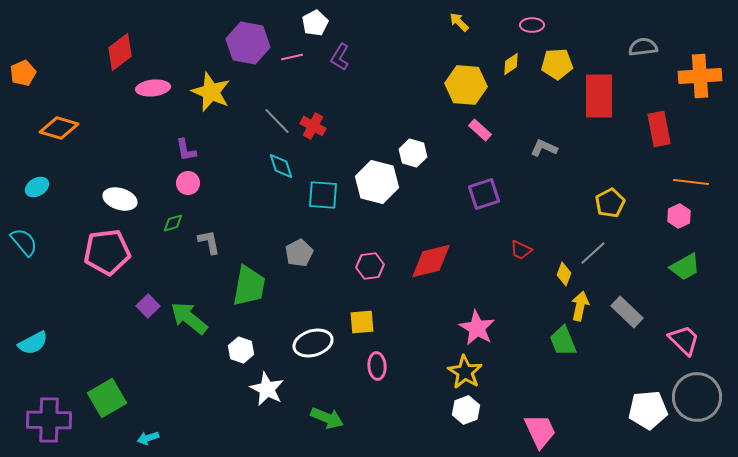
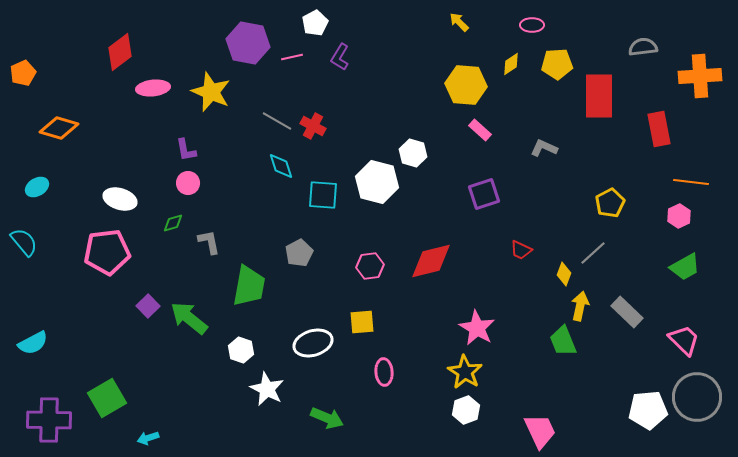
gray line at (277, 121): rotated 16 degrees counterclockwise
pink ellipse at (377, 366): moved 7 px right, 6 px down
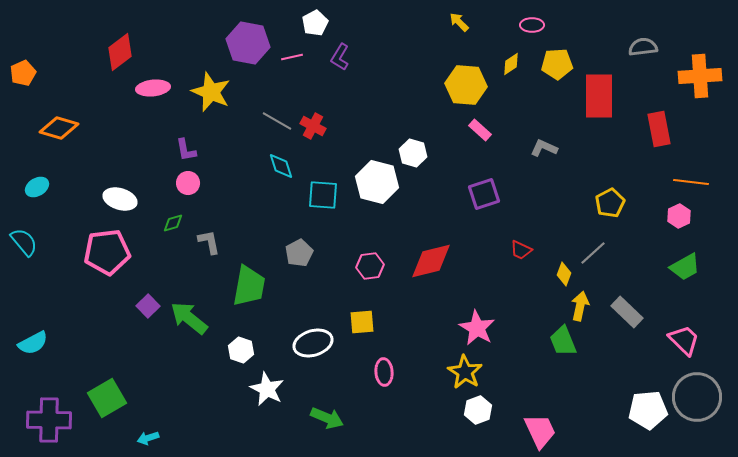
white hexagon at (466, 410): moved 12 px right
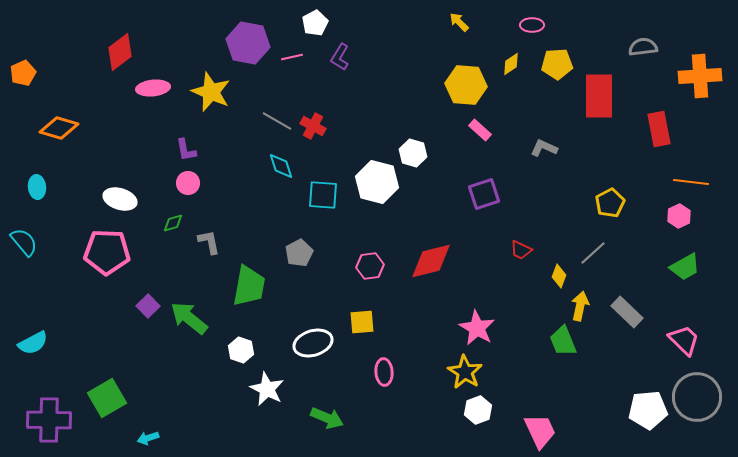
cyan ellipse at (37, 187): rotated 65 degrees counterclockwise
pink pentagon at (107, 252): rotated 9 degrees clockwise
yellow diamond at (564, 274): moved 5 px left, 2 px down
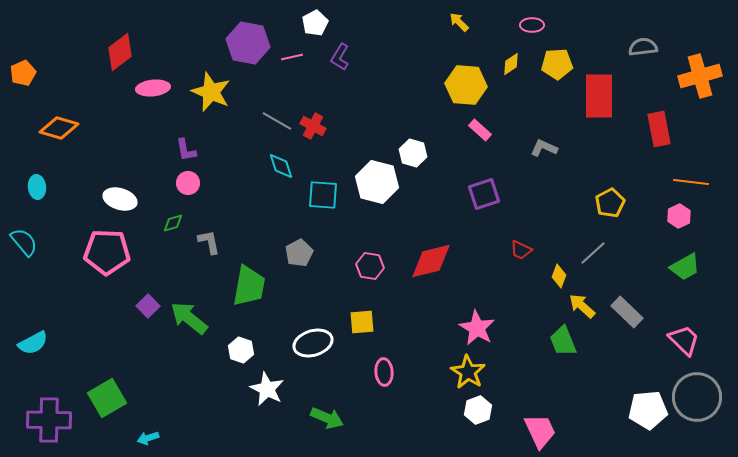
orange cross at (700, 76): rotated 12 degrees counterclockwise
pink hexagon at (370, 266): rotated 16 degrees clockwise
yellow arrow at (580, 306): moved 2 px right; rotated 60 degrees counterclockwise
yellow star at (465, 372): moved 3 px right
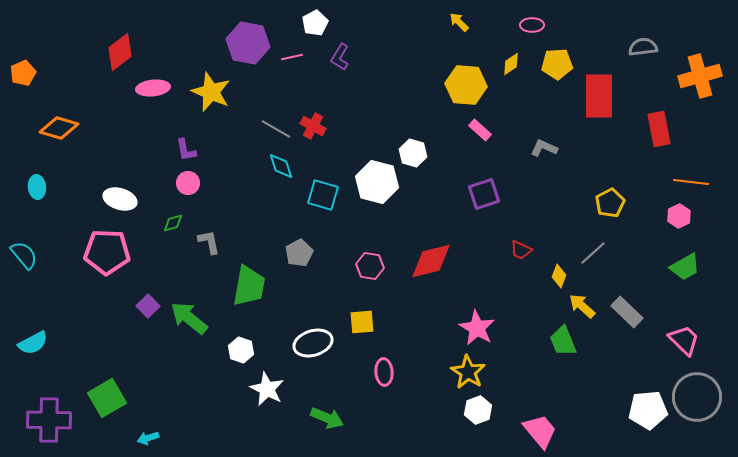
gray line at (277, 121): moved 1 px left, 8 px down
cyan square at (323, 195): rotated 12 degrees clockwise
cyan semicircle at (24, 242): moved 13 px down
pink trapezoid at (540, 431): rotated 15 degrees counterclockwise
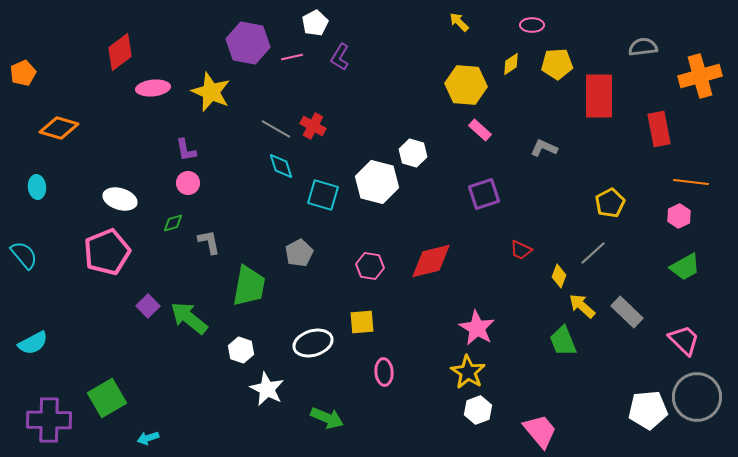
pink pentagon at (107, 252): rotated 24 degrees counterclockwise
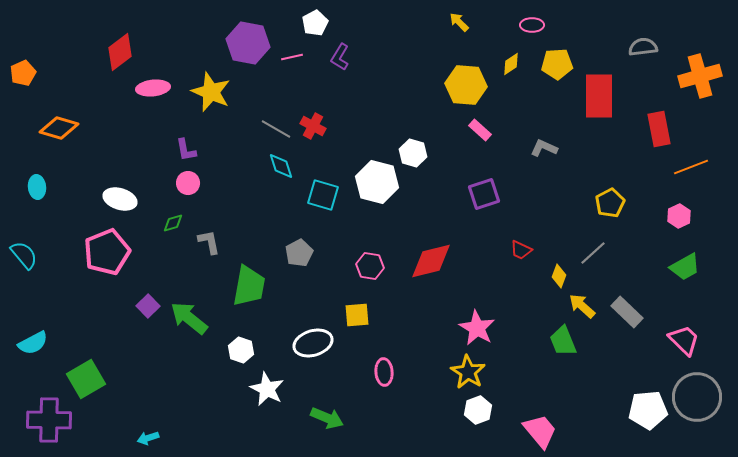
orange line at (691, 182): moved 15 px up; rotated 28 degrees counterclockwise
yellow square at (362, 322): moved 5 px left, 7 px up
green square at (107, 398): moved 21 px left, 19 px up
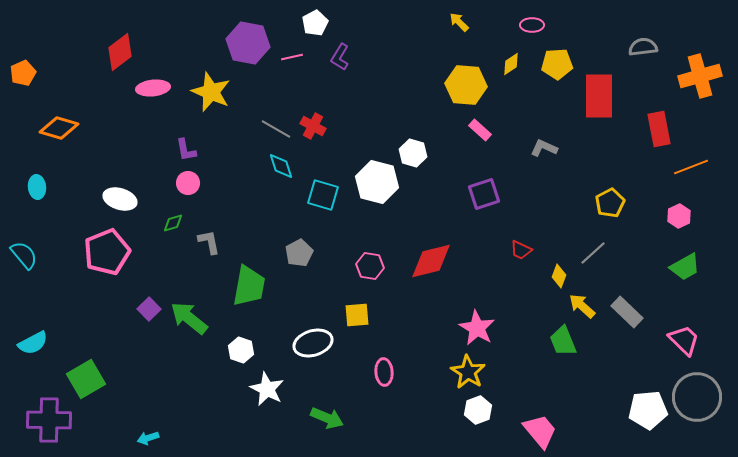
purple square at (148, 306): moved 1 px right, 3 px down
